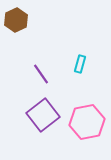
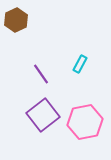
cyan rectangle: rotated 12 degrees clockwise
pink hexagon: moved 2 px left
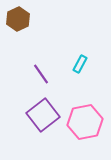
brown hexagon: moved 2 px right, 1 px up
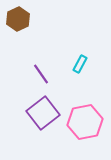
purple square: moved 2 px up
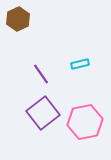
cyan rectangle: rotated 48 degrees clockwise
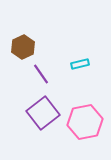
brown hexagon: moved 5 px right, 28 px down
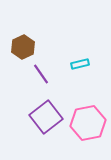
purple square: moved 3 px right, 4 px down
pink hexagon: moved 3 px right, 1 px down
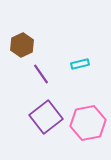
brown hexagon: moved 1 px left, 2 px up
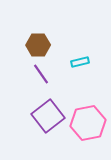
brown hexagon: moved 16 px right; rotated 25 degrees clockwise
cyan rectangle: moved 2 px up
purple square: moved 2 px right, 1 px up
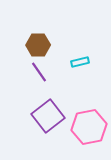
purple line: moved 2 px left, 2 px up
pink hexagon: moved 1 px right, 4 px down
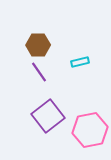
pink hexagon: moved 1 px right, 3 px down
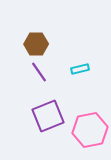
brown hexagon: moved 2 px left, 1 px up
cyan rectangle: moved 7 px down
purple square: rotated 16 degrees clockwise
